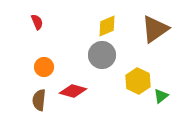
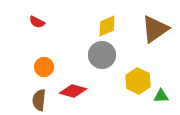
red semicircle: rotated 140 degrees clockwise
green triangle: rotated 35 degrees clockwise
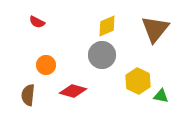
brown triangle: rotated 16 degrees counterclockwise
orange circle: moved 2 px right, 2 px up
green triangle: rotated 14 degrees clockwise
brown semicircle: moved 11 px left, 5 px up
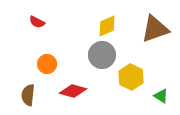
brown triangle: rotated 32 degrees clockwise
orange circle: moved 1 px right, 1 px up
yellow hexagon: moved 7 px left, 4 px up
green triangle: rotated 21 degrees clockwise
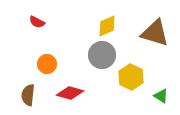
brown triangle: moved 4 px down; rotated 36 degrees clockwise
red diamond: moved 3 px left, 2 px down
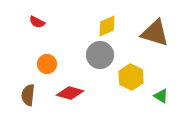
gray circle: moved 2 px left
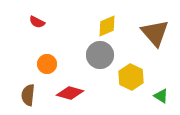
brown triangle: rotated 32 degrees clockwise
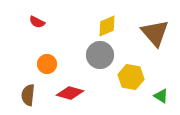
yellow hexagon: rotated 15 degrees counterclockwise
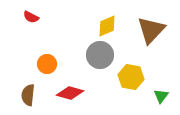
red semicircle: moved 6 px left, 5 px up
brown triangle: moved 4 px left, 3 px up; rotated 24 degrees clockwise
green triangle: rotated 35 degrees clockwise
